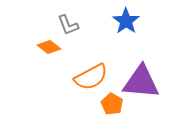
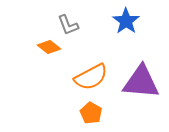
orange pentagon: moved 21 px left, 9 px down
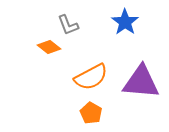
blue star: moved 1 px left, 1 px down
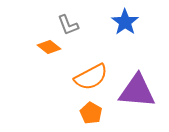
purple triangle: moved 4 px left, 9 px down
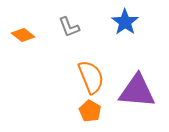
gray L-shape: moved 1 px right, 2 px down
orange diamond: moved 26 px left, 12 px up
orange semicircle: rotated 84 degrees counterclockwise
orange pentagon: moved 1 px left, 2 px up
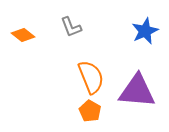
blue star: moved 20 px right, 9 px down; rotated 12 degrees clockwise
gray L-shape: moved 2 px right
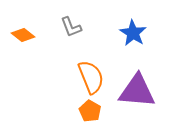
blue star: moved 12 px left, 2 px down; rotated 16 degrees counterclockwise
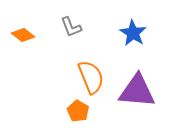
orange pentagon: moved 12 px left
